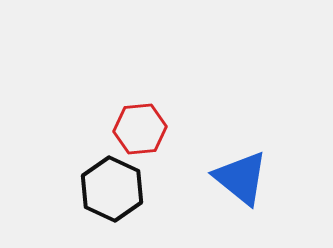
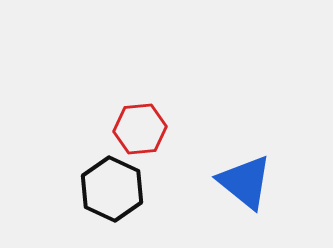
blue triangle: moved 4 px right, 4 px down
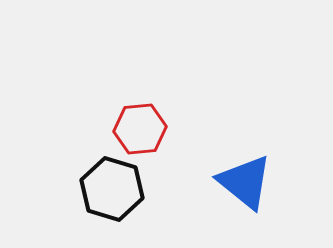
black hexagon: rotated 8 degrees counterclockwise
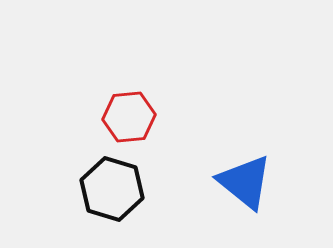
red hexagon: moved 11 px left, 12 px up
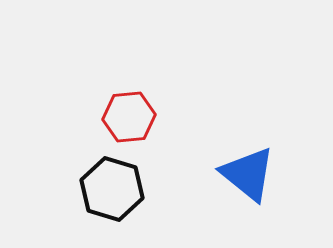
blue triangle: moved 3 px right, 8 px up
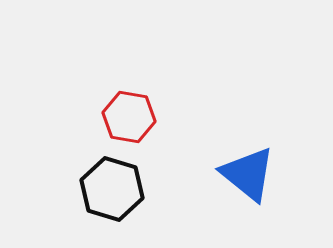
red hexagon: rotated 15 degrees clockwise
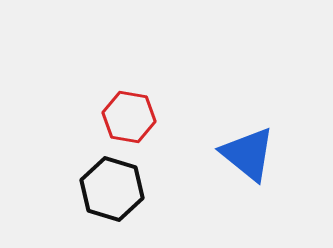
blue triangle: moved 20 px up
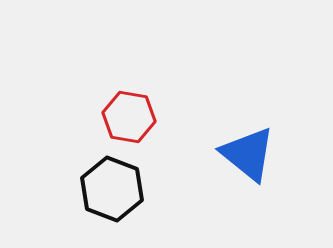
black hexagon: rotated 4 degrees clockwise
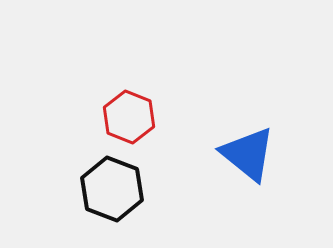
red hexagon: rotated 12 degrees clockwise
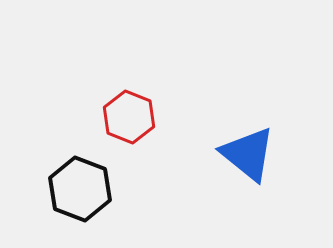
black hexagon: moved 32 px left
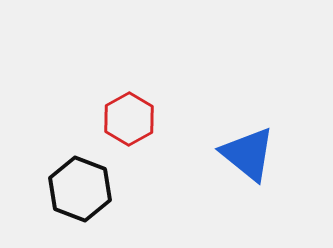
red hexagon: moved 2 px down; rotated 9 degrees clockwise
